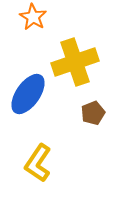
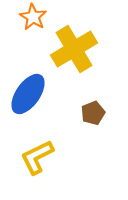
yellow cross: moved 1 px left, 13 px up; rotated 12 degrees counterclockwise
yellow L-shape: moved 1 px left, 6 px up; rotated 30 degrees clockwise
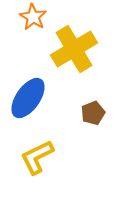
blue ellipse: moved 4 px down
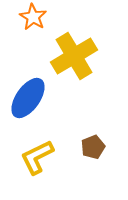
yellow cross: moved 7 px down
brown pentagon: moved 34 px down
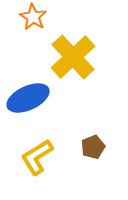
yellow cross: moved 1 px left, 1 px down; rotated 12 degrees counterclockwise
blue ellipse: rotated 30 degrees clockwise
yellow L-shape: rotated 6 degrees counterclockwise
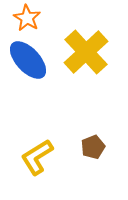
orange star: moved 6 px left, 1 px down
yellow cross: moved 13 px right, 5 px up
blue ellipse: moved 38 px up; rotated 72 degrees clockwise
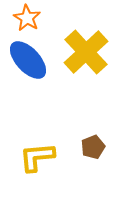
yellow L-shape: rotated 27 degrees clockwise
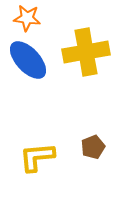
orange star: rotated 24 degrees counterclockwise
yellow cross: rotated 33 degrees clockwise
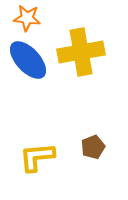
yellow cross: moved 5 px left
